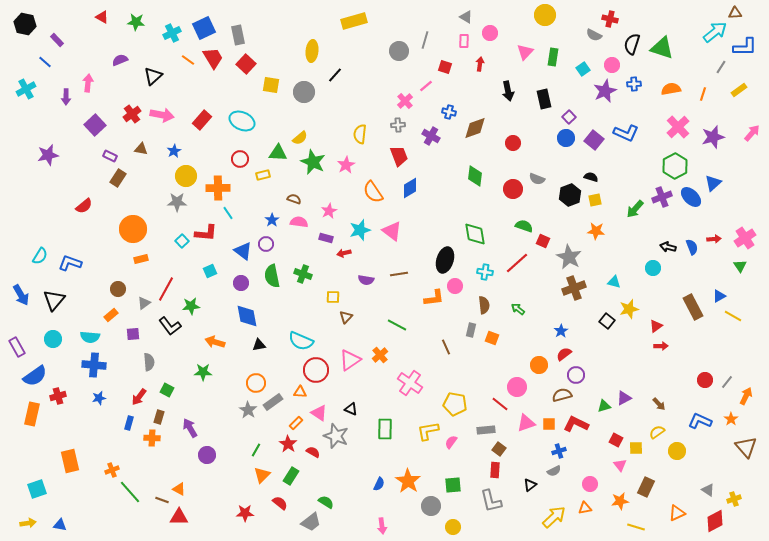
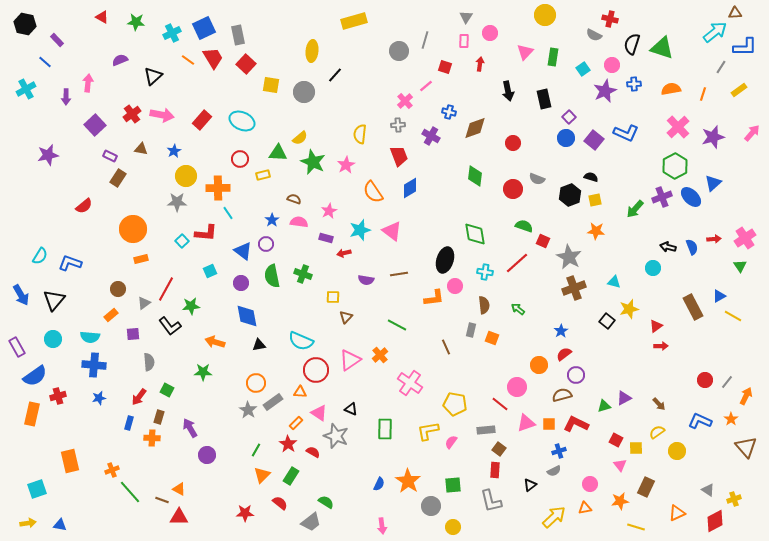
gray triangle at (466, 17): rotated 32 degrees clockwise
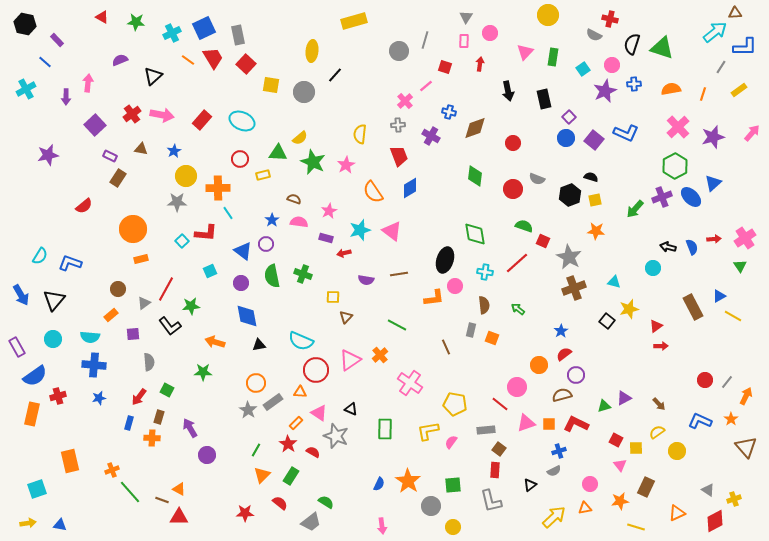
yellow circle at (545, 15): moved 3 px right
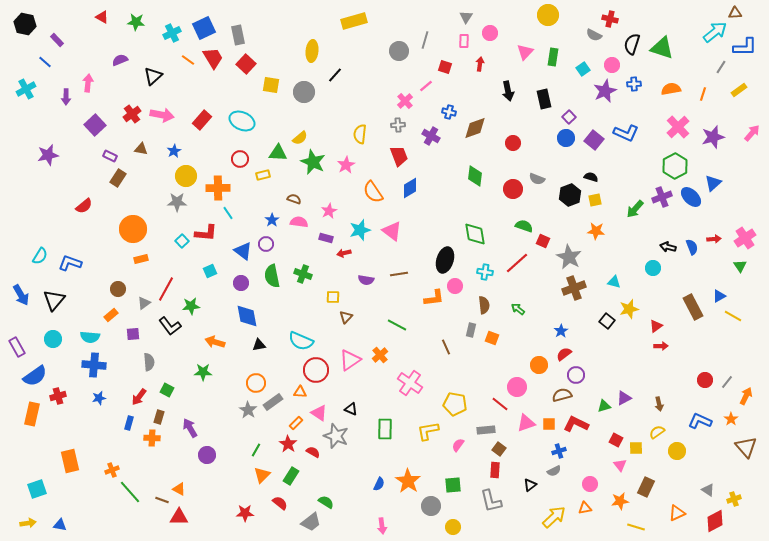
brown arrow at (659, 404): rotated 32 degrees clockwise
pink semicircle at (451, 442): moved 7 px right, 3 px down
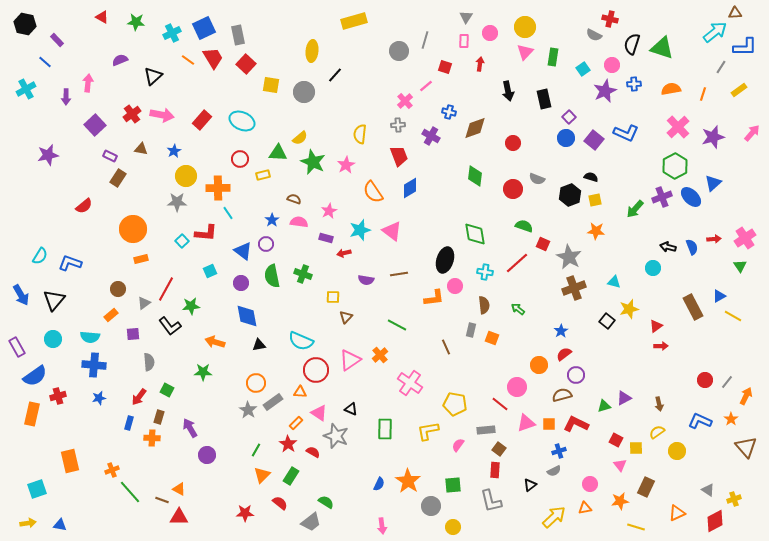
yellow circle at (548, 15): moved 23 px left, 12 px down
red square at (543, 241): moved 3 px down
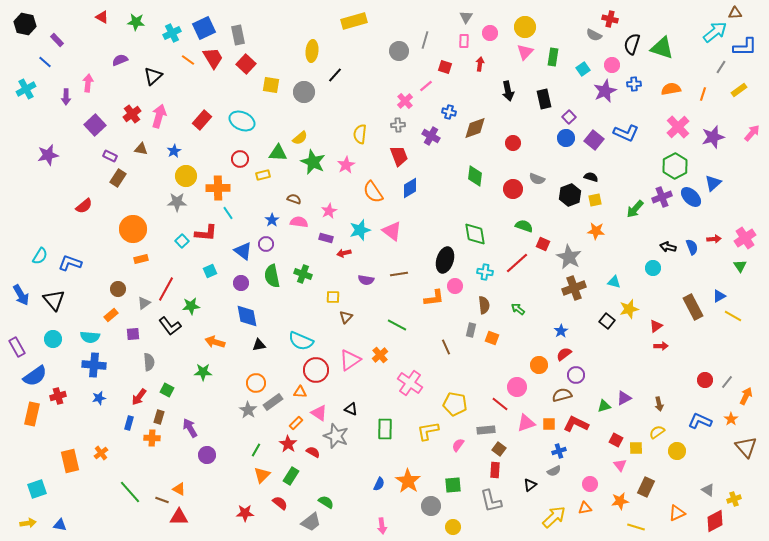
pink arrow at (162, 115): moved 3 px left, 1 px down; rotated 85 degrees counterclockwise
black triangle at (54, 300): rotated 20 degrees counterclockwise
orange cross at (112, 470): moved 11 px left, 17 px up; rotated 16 degrees counterclockwise
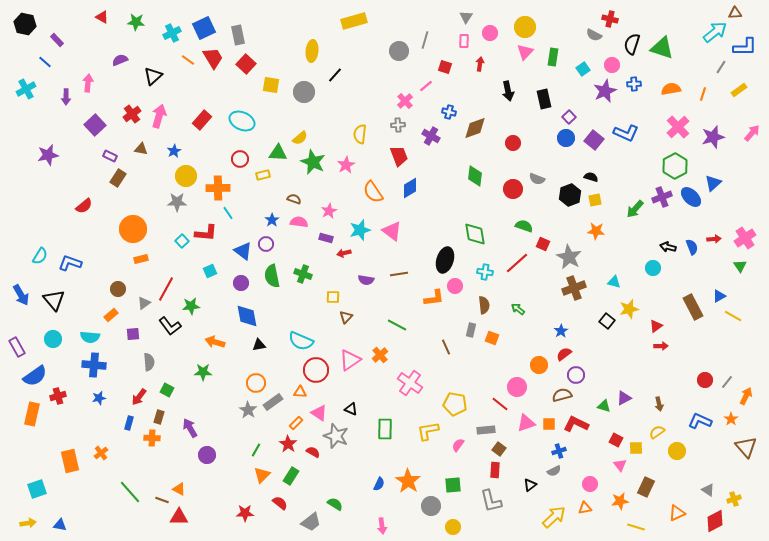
green triangle at (604, 406): rotated 32 degrees clockwise
green semicircle at (326, 502): moved 9 px right, 2 px down
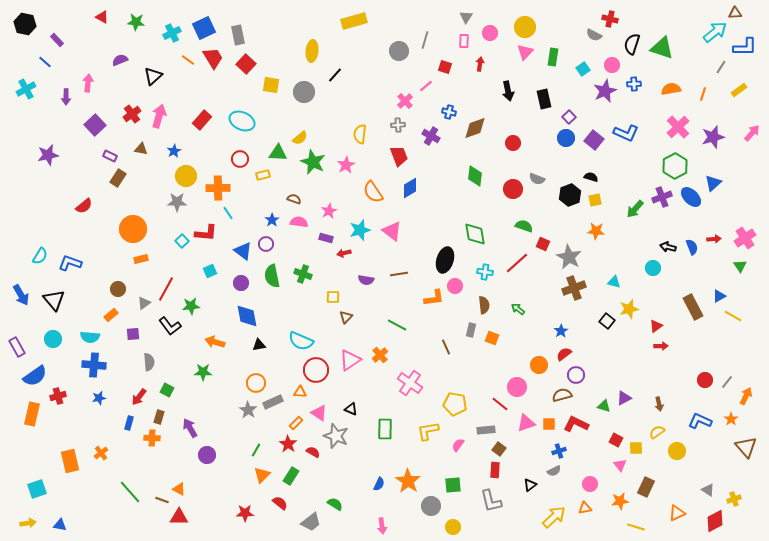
gray rectangle at (273, 402): rotated 12 degrees clockwise
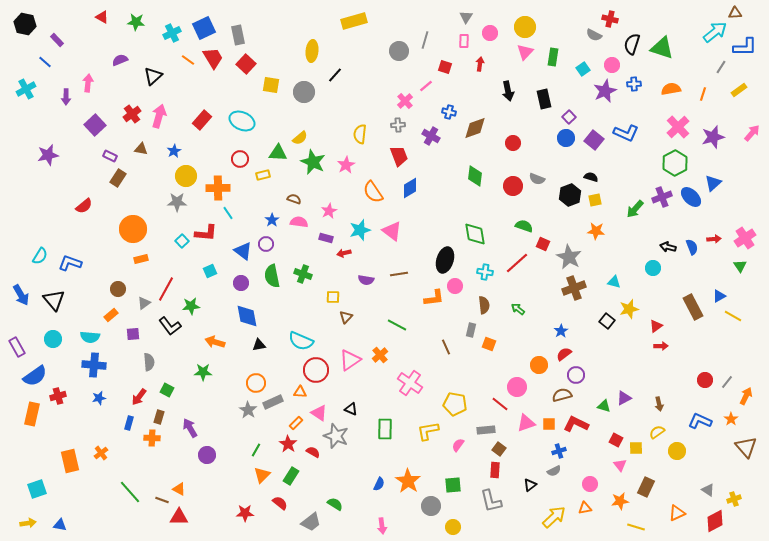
green hexagon at (675, 166): moved 3 px up
red circle at (513, 189): moved 3 px up
orange square at (492, 338): moved 3 px left, 6 px down
